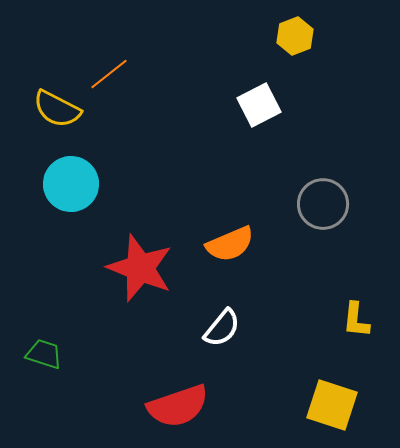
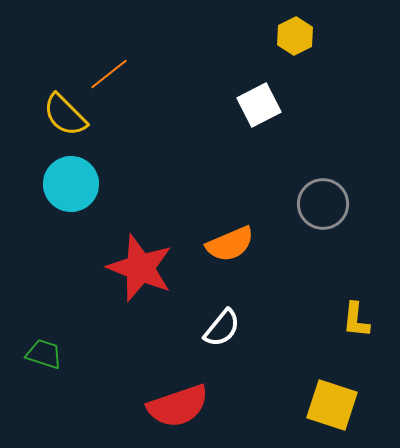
yellow hexagon: rotated 6 degrees counterclockwise
yellow semicircle: moved 8 px right, 6 px down; rotated 18 degrees clockwise
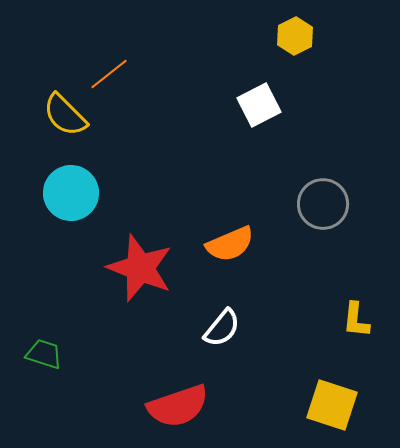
cyan circle: moved 9 px down
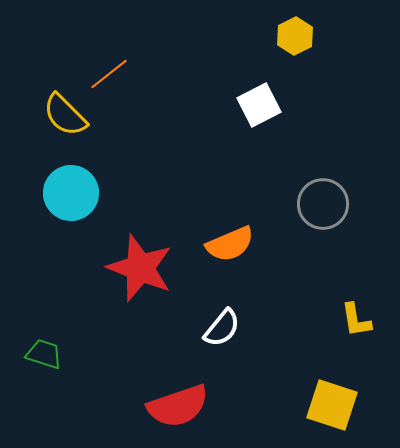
yellow L-shape: rotated 15 degrees counterclockwise
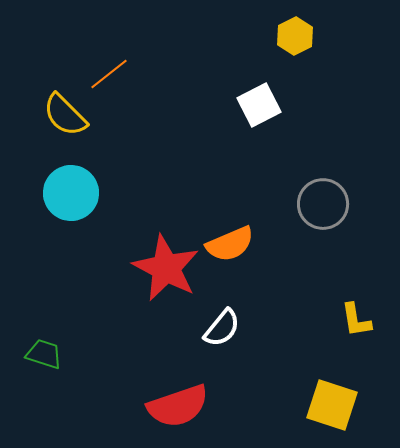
red star: moved 26 px right; rotated 6 degrees clockwise
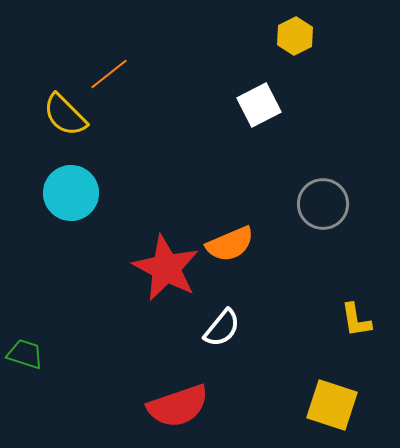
green trapezoid: moved 19 px left
